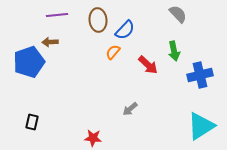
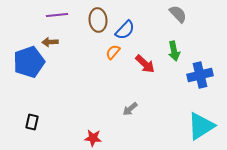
red arrow: moved 3 px left, 1 px up
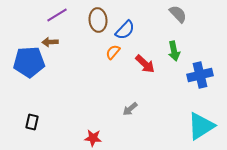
purple line: rotated 25 degrees counterclockwise
blue pentagon: rotated 16 degrees clockwise
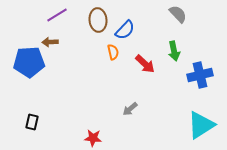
orange semicircle: rotated 126 degrees clockwise
cyan triangle: moved 1 px up
